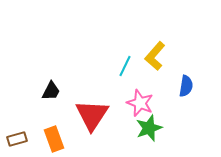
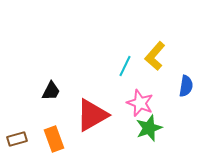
red triangle: rotated 27 degrees clockwise
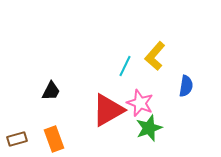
red triangle: moved 16 px right, 5 px up
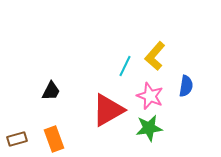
pink star: moved 10 px right, 7 px up
green star: rotated 12 degrees clockwise
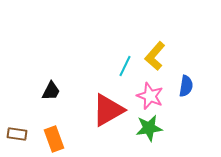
brown rectangle: moved 5 px up; rotated 24 degrees clockwise
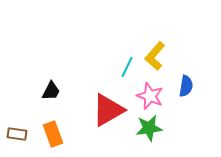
cyan line: moved 2 px right, 1 px down
orange rectangle: moved 1 px left, 5 px up
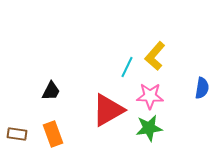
blue semicircle: moved 16 px right, 2 px down
pink star: rotated 20 degrees counterclockwise
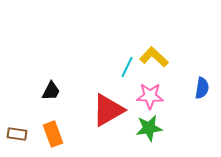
yellow L-shape: moved 1 px left, 1 px down; rotated 92 degrees clockwise
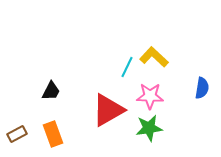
brown rectangle: rotated 36 degrees counterclockwise
